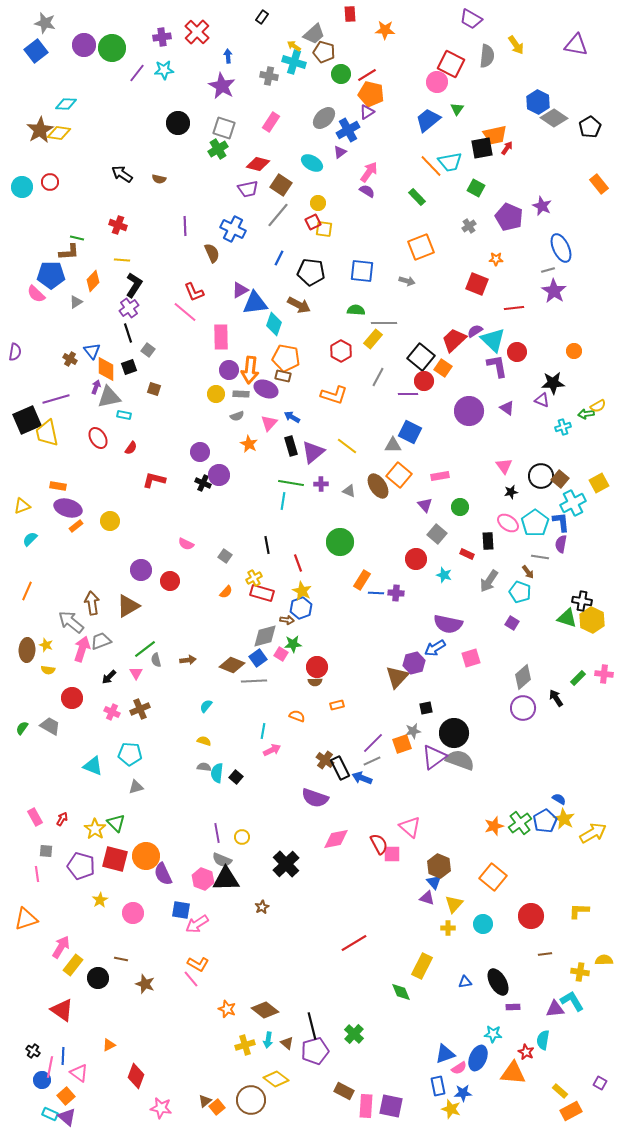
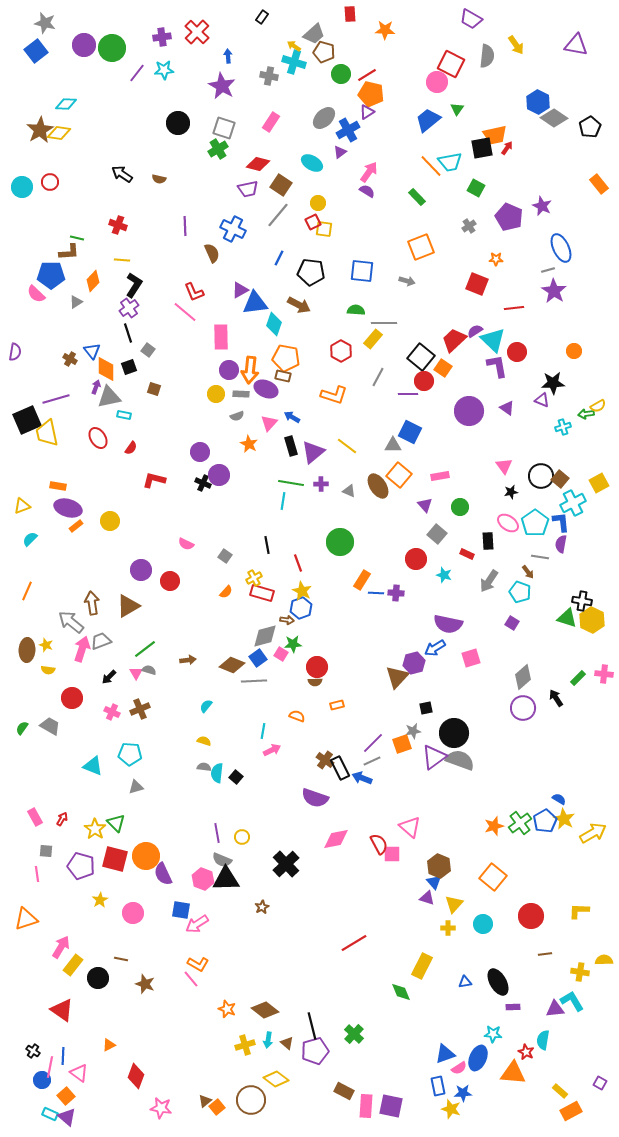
gray semicircle at (156, 660): moved 7 px left, 10 px down; rotated 120 degrees clockwise
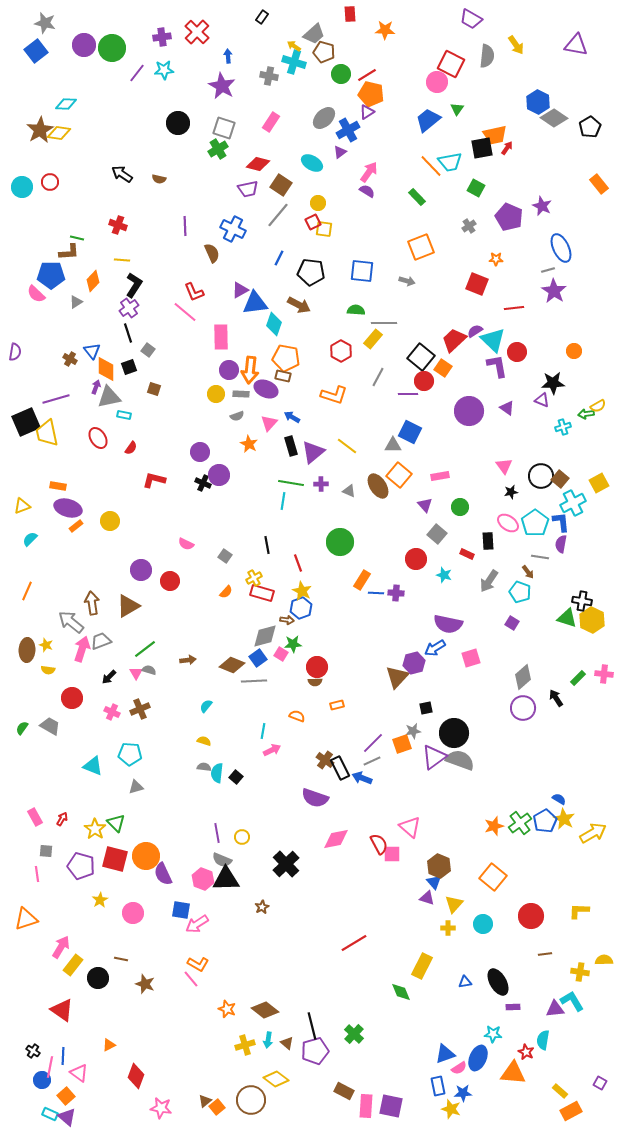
black square at (27, 420): moved 1 px left, 2 px down
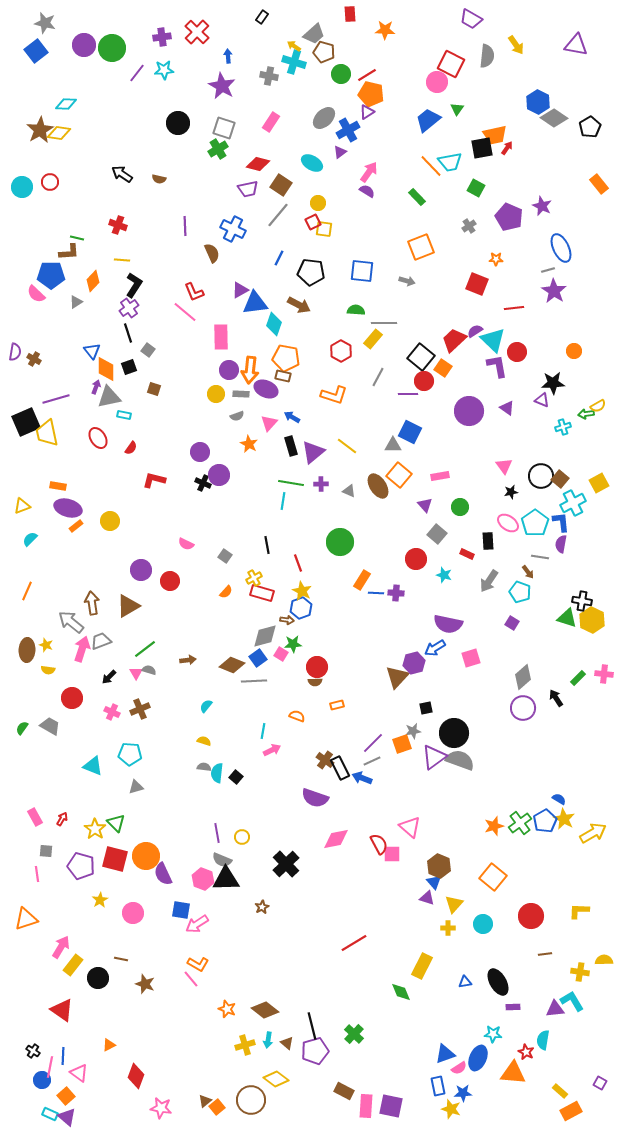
brown cross at (70, 359): moved 36 px left
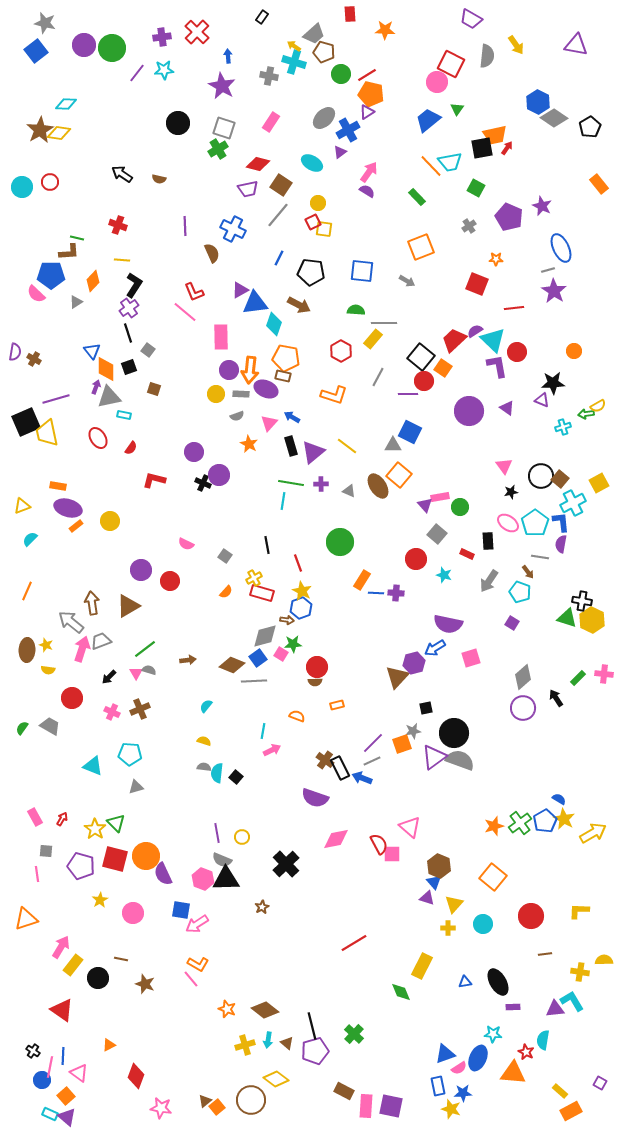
gray arrow at (407, 281): rotated 14 degrees clockwise
purple circle at (200, 452): moved 6 px left
pink rectangle at (440, 476): moved 21 px down
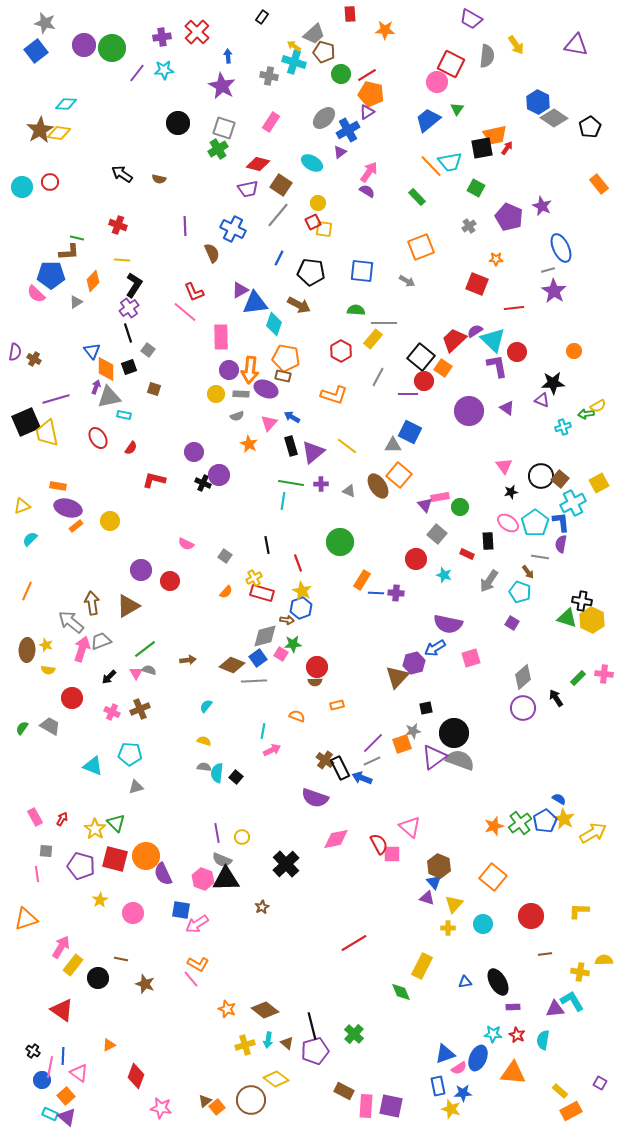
red star at (526, 1052): moved 9 px left, 17 px up
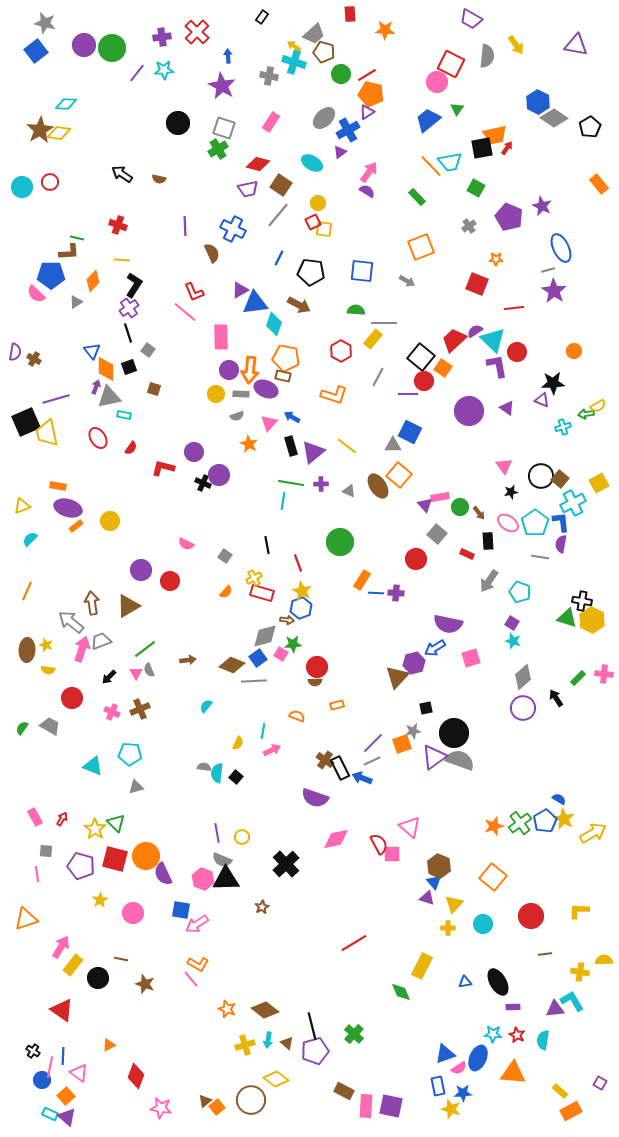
red L-shape at (154, 480): moved 9 px right, 12 px up
brown arrow at (528, 572): moved 49 px left, 59 px up
cyan star at (444, 575): moved 69 px right, 66 px down
gray semicircle at (149, 670): rotated 128 degrees counterclockwise
yellow semicircle at (204, 741): moved 34 px right, 2 px down; rotated 96 degrees clockwise
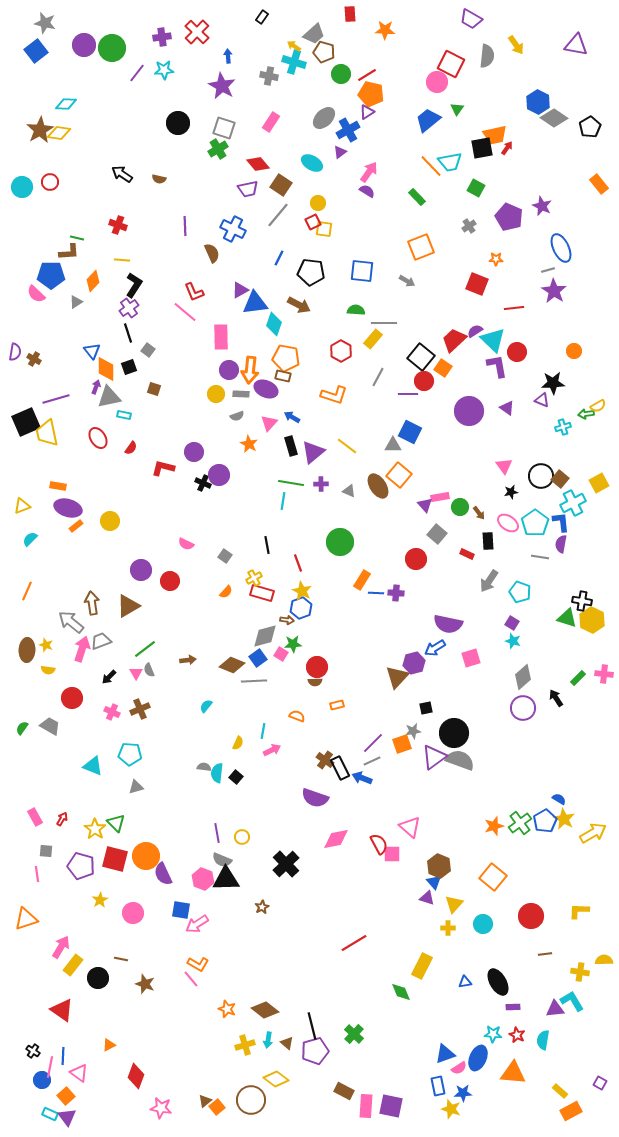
red diamond at (258, 164): rotated 35 degrees clockwise
purple triangle at (67, 1117): rotated 12 degrees clockwise
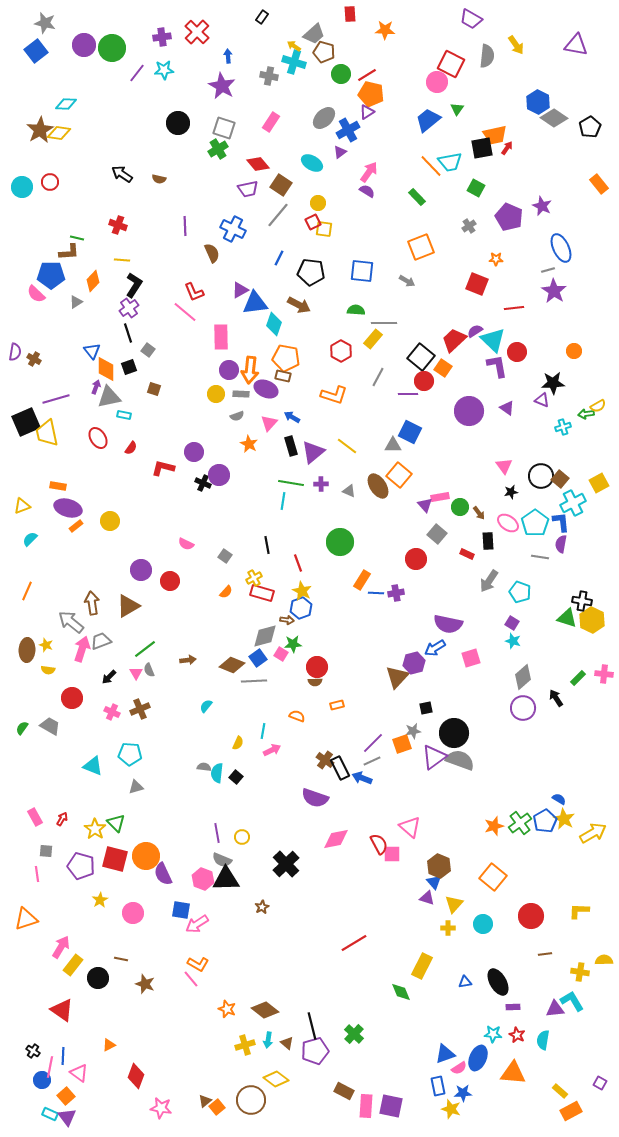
purple cross at (396, 593): rotated 14 degrees counterclockwise
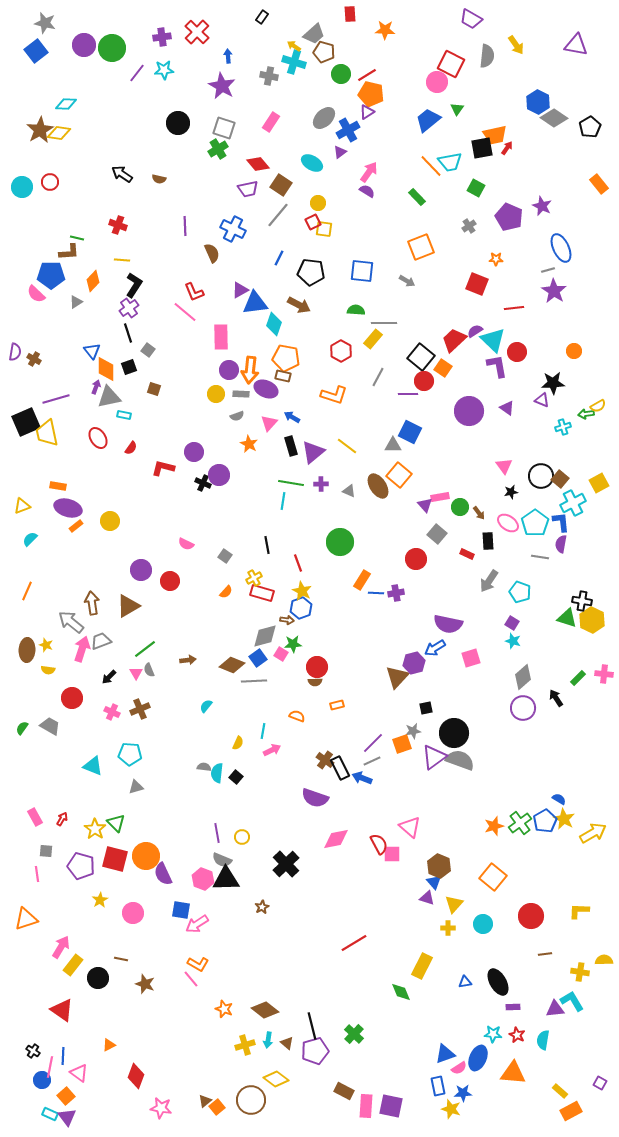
orange star at (227, 1009): moved 3 px left
